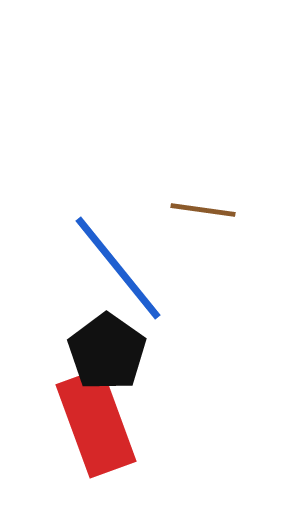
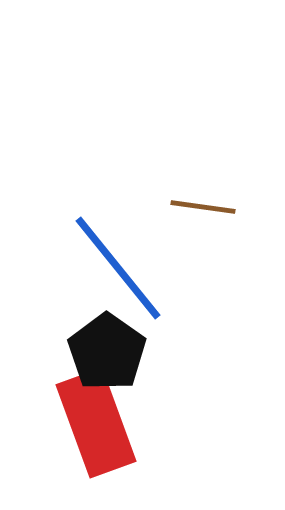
brown line: moved 3 px up
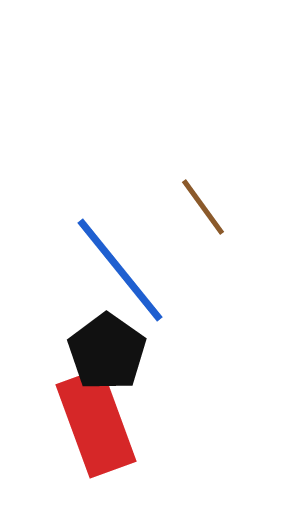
brown line: rotated 46 degrees clockwise
blue line: moved 2 px right, 2 px down
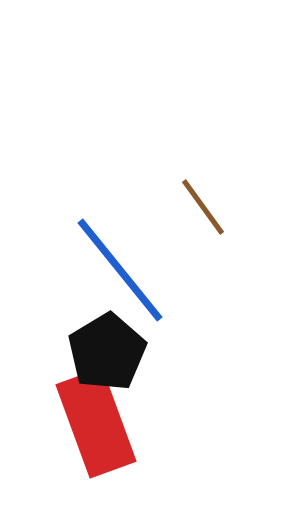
black pentagon: rotated 6 degrees clockwise
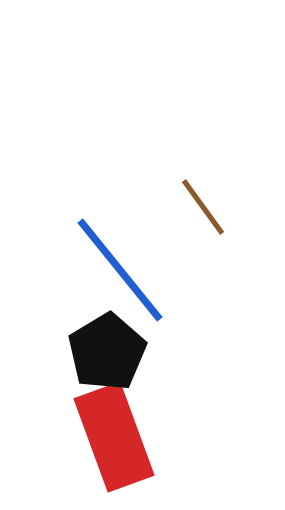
red rectangle: moved 18 px right, 14 px down
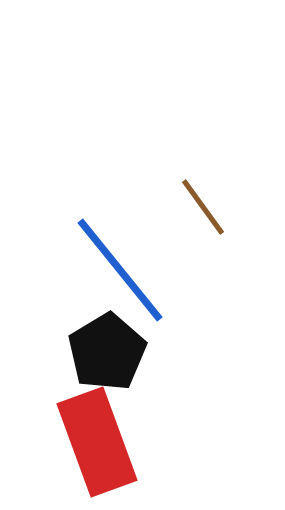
red rectangle: moved 17 px left, 5 px down
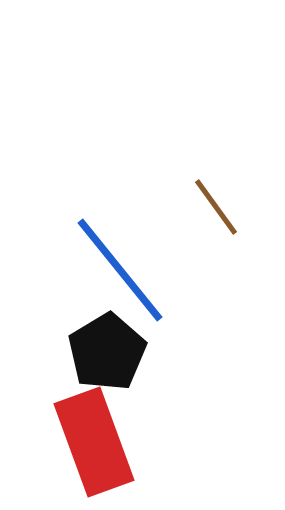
brown line: moved 13 px right
red rectangle: moved 3 px left
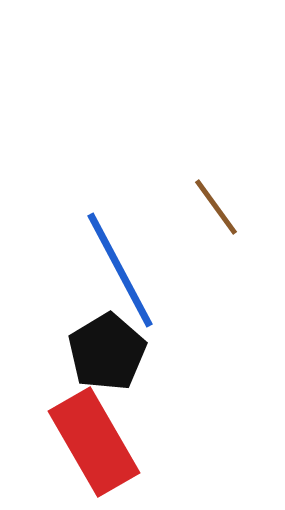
blue line: rotated 11 degrees clockwise
red rectangle: rotated 10 degrees counterclockwise
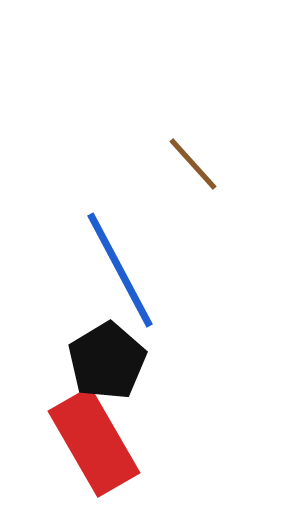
brown line: moved 23 px left, 43 px up; rotated 6 degrees counterclockwise
black pentagon: moved 9 px down
